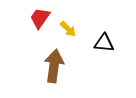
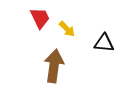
red trapezoid: rotated 120 degrees clockwise
yellow arrow: moved 1 px left
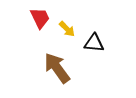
black triangle: moved 10 px left
brown arrow: moved 3 px right, 2 px down; rotated 44 degrees counterclockwise
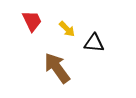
red trapezoid: moved 8 px left, 3 px down
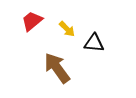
red trapezoid: rotated 105 degrees counterclockwise
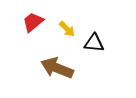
red trapezoid: moved 1 px right, 1 px down
brown arrow: rotated 32 degrees counterclockwise
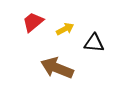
yellow arrow: moved 2 px left; rotated 72 degrees counterclockwise
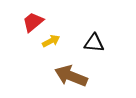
yellow arrow: moved 14 px left, 12 px down
brown arrow: moved 14 px right, 8 px down
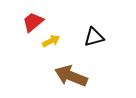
black triangle: moved 6 px up; rotated 20 degrees counterclockwise
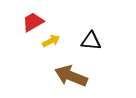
red trapezoid: rotated 10 degrees clockwise
black triangle: moved 3 px left, 4 px down; rotated 20 degrees clockwise
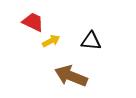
red trapezoid: rotated 55 degrees clockwise
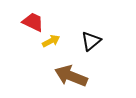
black triangle: rotated 45 degrees counterclockwise
